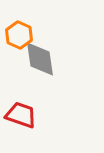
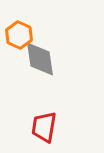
red trapezoid: moved 23 px right, 12 px down; rotated 100 degrees counterclockwise
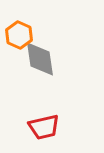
red trapezoid: rotated 112 degrees counterclockwise
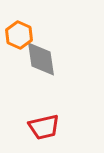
gray diamond: moved 1 px right
